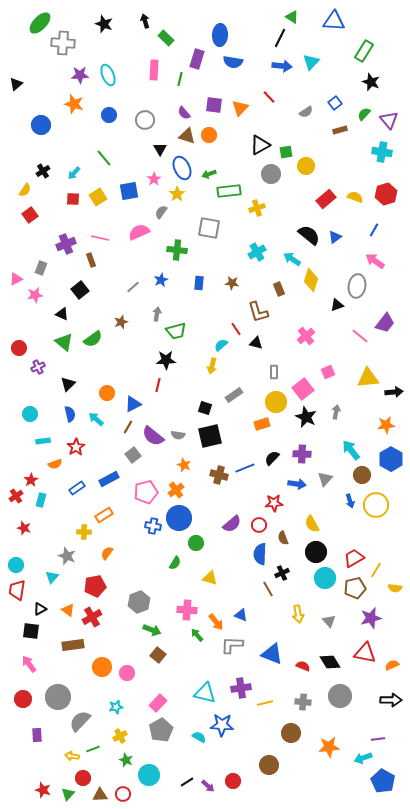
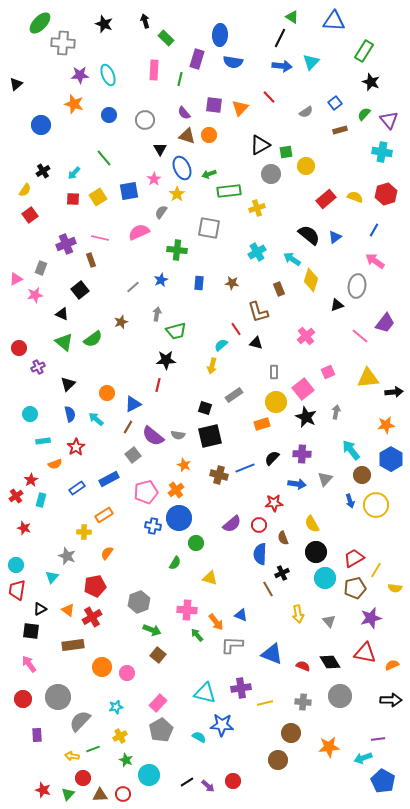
brown circle at (269, 765): moved 9 px right, 5 px up
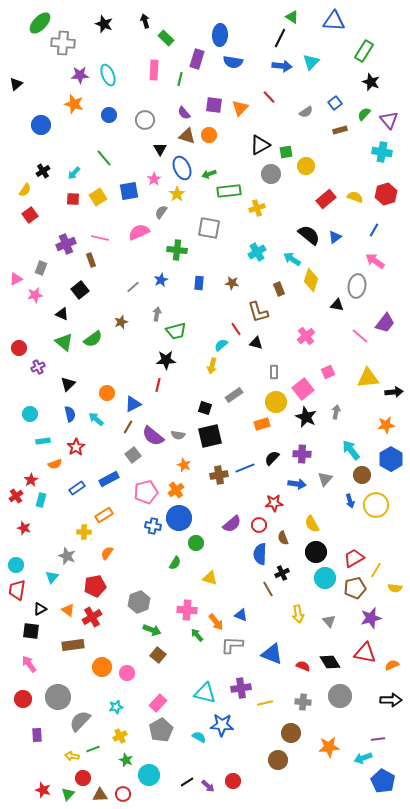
black triangle at (337, 305): rotated 32 degrees clockwise
brown cross at (219, 475): rotated 24 degrees counterclockwise
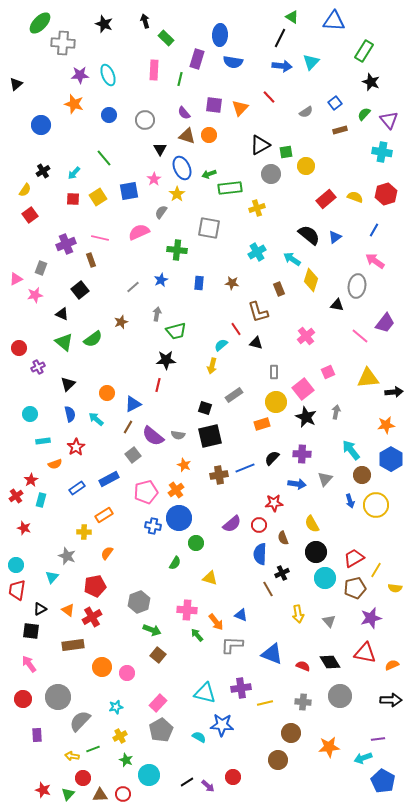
green rectangle at (229, 191): moved 1 px right, 3 px up
red circle at (233, 781): moved 4 px up
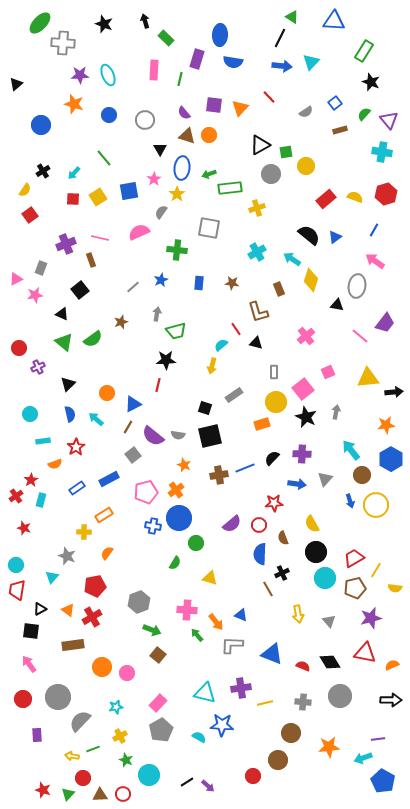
blue ellipse at (182, 168): rotated 30 degrees clockwise
red circle at (233, 777): moved 20 px right, 1 px up
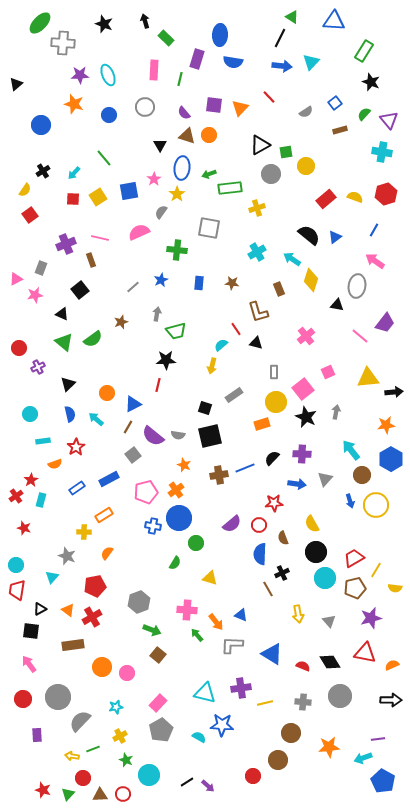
gray circle at (145, 120): moved 13 px up
black triangle at (160, 149): moved 4 px up
blue triangle at (272, 654): rotated 10 degrees clockwise
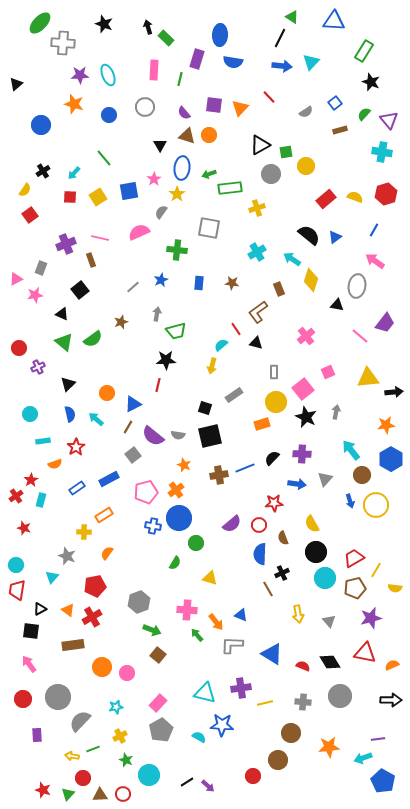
black arrow at (145, 21): moved 3 px right, 6 px down
red square at (73, 199): moved 3 px left, 2 px up
brown L-shape at (258, 312): rotated 70 degrees clockwise
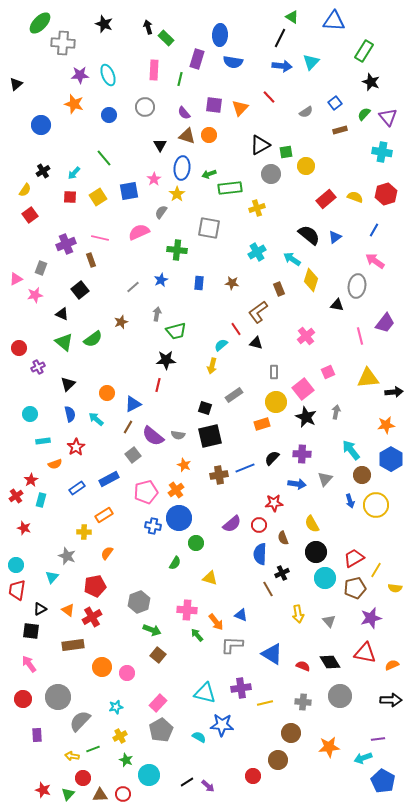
purple triangle at (389, 120): moved 1 px left, 3 px up
pink line at (360, 336): rotated 36 degrees clockwise
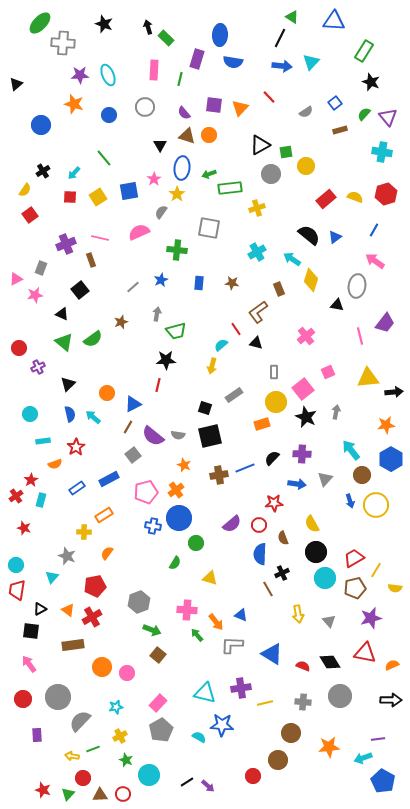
cyan arrow at (96, 419): moved 3 px left, 2 px up
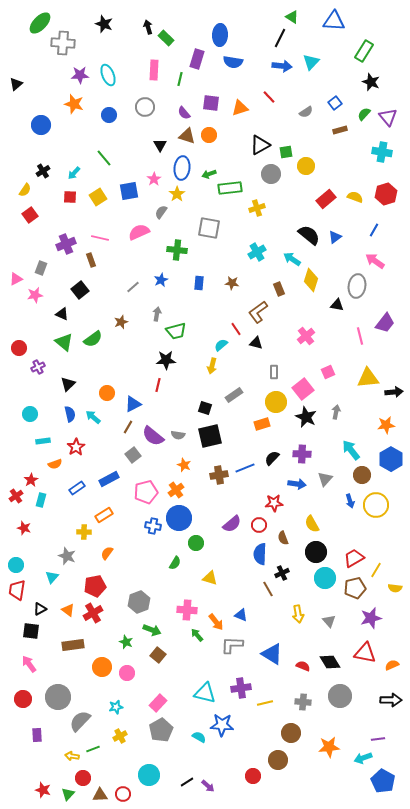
purple square at (214, 105): moved 3 px left, 2 px up
orange triangle at (240, 108): rotated 30 degrees clockwise
red cross at (92, 617): moved 1 px right, 4 px up
green star at (126, 760): moved 118 px up
